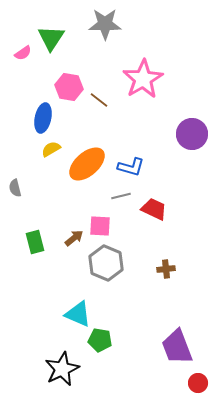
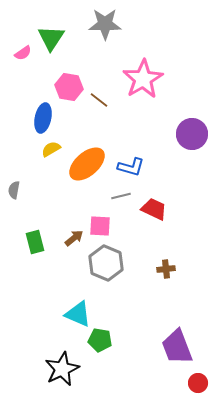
gray semicircle: moved 1 px left, 2 px down; rotated 24 degrees clockwise
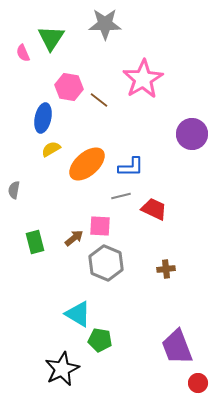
pink semicircle: rotated 102 degrees clockwise
blue L-shape: rotated 16 degrees counterclockwise
cyan triangle: rotated 8 degrees clockwise
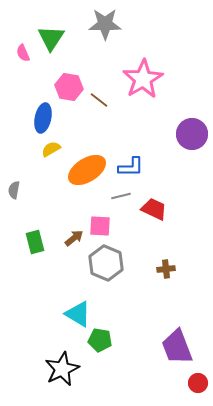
orange ellipse: moved 6 px down; rotated 9 degrees clockwise
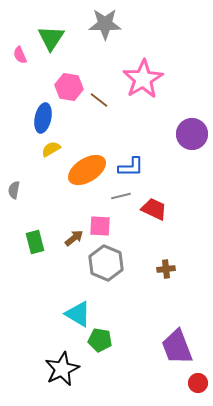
pink semicircle: moved 3 px left, 2 px down
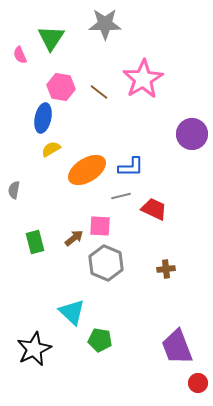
pink hexagon: moved 8 px left
brown line: moved 8 px up
cyan triangle: moved 6 px left, 2 px up; rotated 12 degrees clockwise
black star: moved 28 px left, 20 px up
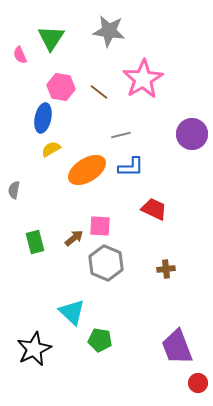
gray star: moved 4 px right, 7 px down; rotated 8 degrees clockwise
gray line: moved 61 px up
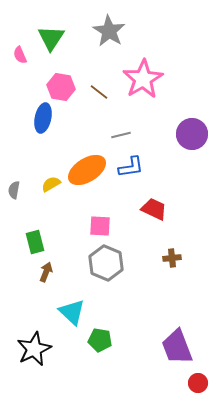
gray star: rotated 24 degrees clockwise
yellow semicircle: moved 35 px down
blue L-shape: rotated 8 degrees counterclockwise
brown arrow: moved 28 px left, 34 px down; rotated 30 degrees counterclockwise
brown cross: moved 6 px right, 11 px up
